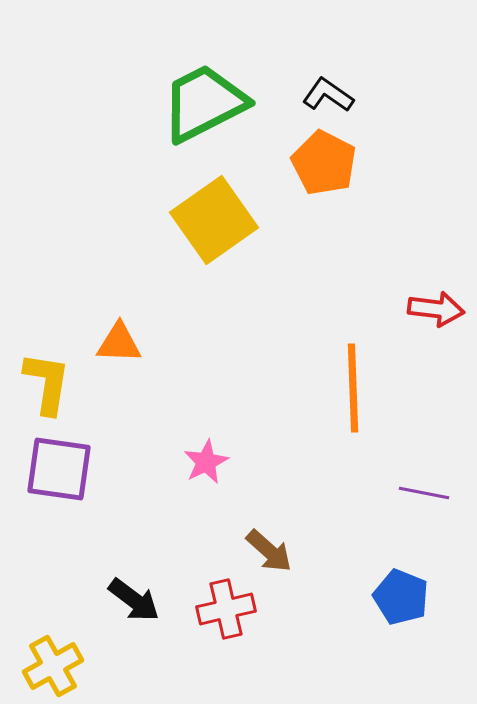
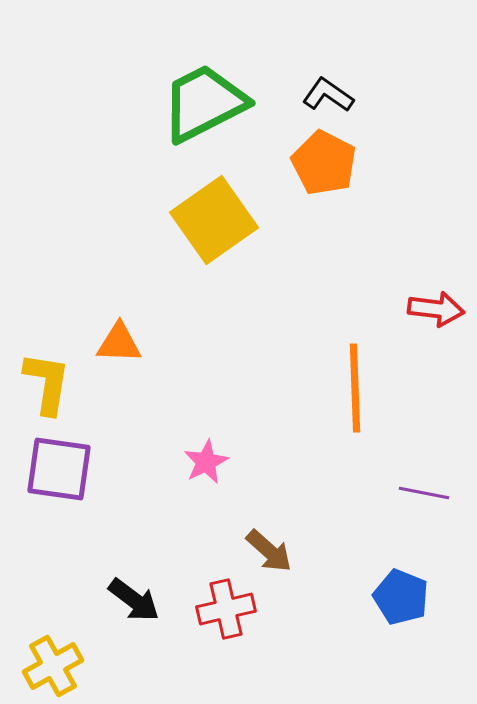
orange line: moved 2 px right
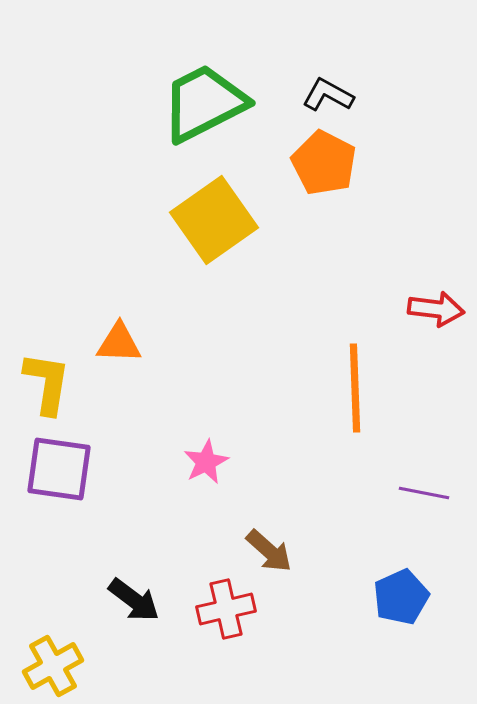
black L-shape: rotated 6 degrees counterclockwise
blue pentagon: rotated 26 degrees clockwise
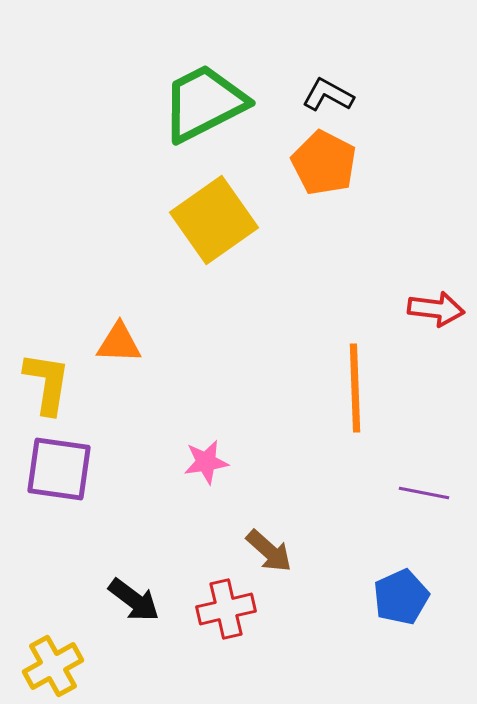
pink star: rotated 18 degrees clockwise
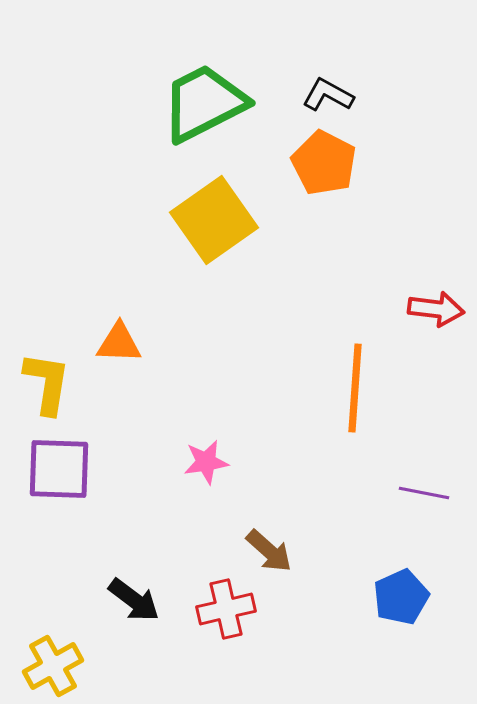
orange line: rotated 6 degrees clockwise
purple square: rotated 6 degrees counterclockwise
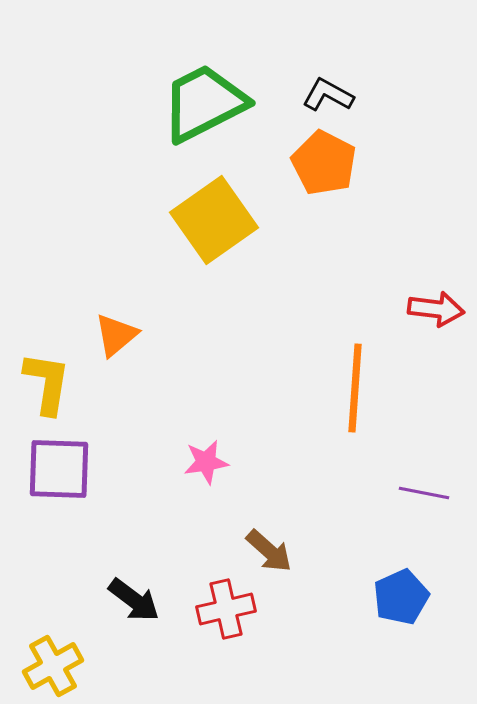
orange triangle: moved 3 px left, 8 px up; rotated 42 degrees counterclockwise
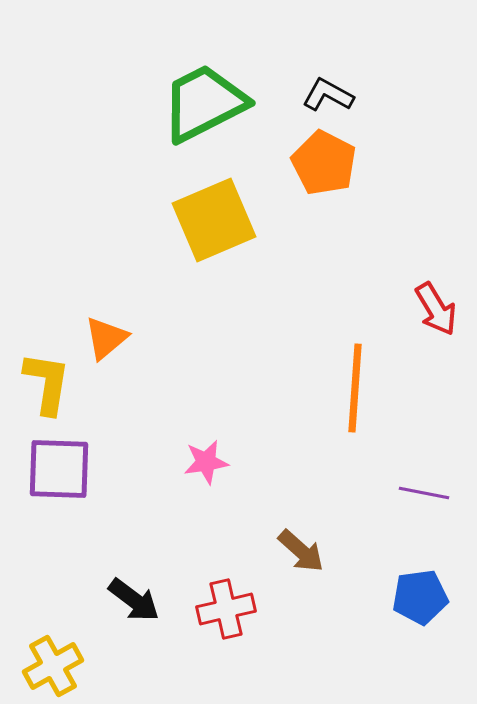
yellow square: rotated 12 degrees clockwise
red arrow: rotated 52 degrees clockwise
orange triangle: moved 10 px left, 3 px down
brown arrow: moved 32 px right
blue pentagon: moved 19 px right; rotated 16 degrees clockwise
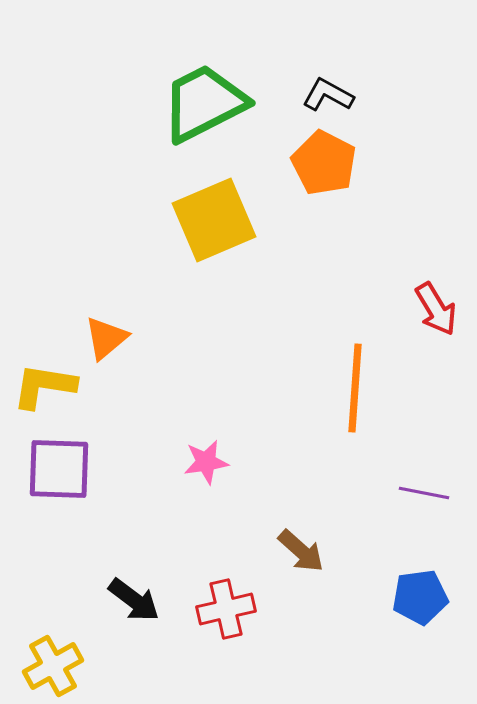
yellow L-shape: moved 3 px left, 3 px down; rotated 90 degrees counterclockwise
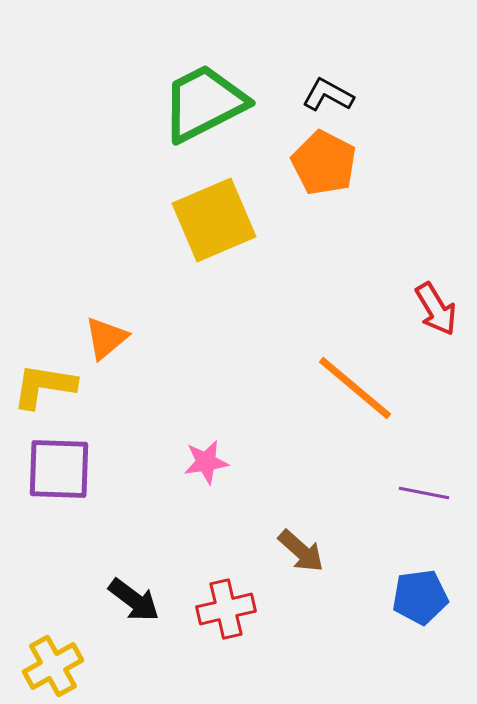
orange line: rotated 54 degrees counterclockwise
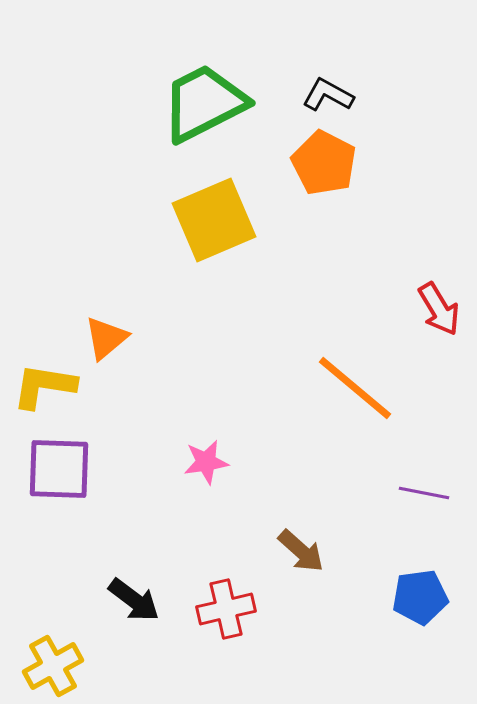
red arrow: moved 3 px right
